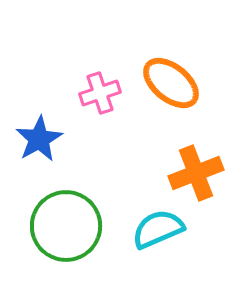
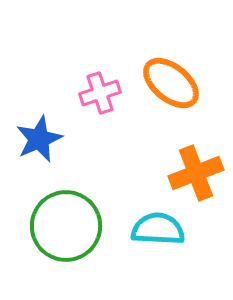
blue star: rotated 6 degrees clockwise
cyan semicircle: rotated 26 degrees clockwise
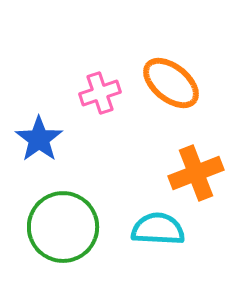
blue star: rotated 12 degrees counterclockwise
green circle: moved 3 px left, 1 px down
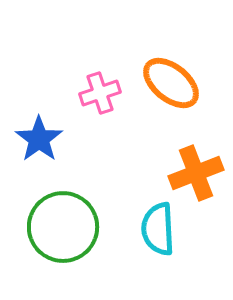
cyan semicircle: rotated 96 degrees counterclockwise
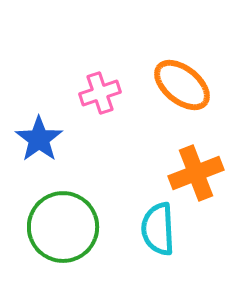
orange ellipse: moved 11 px right, 2 px down
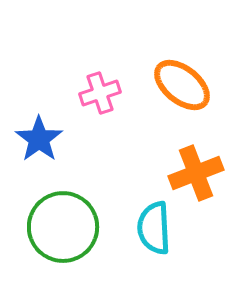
cyan semicircle: moved 4 px left, 1 px up
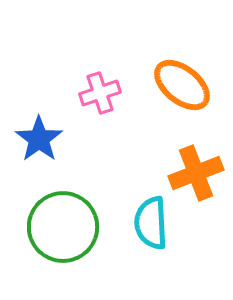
cyan semicircle: moved 3 px left, 5 px up
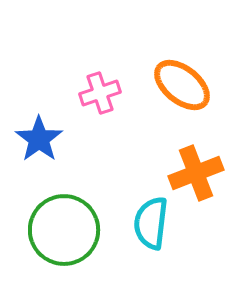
cyan semicircle: rotated 10 degrees clockwise
green circle: moved 1 px right, 3 px down
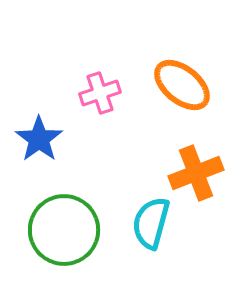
cyan semicircle: rotated 8 degrees clockwise
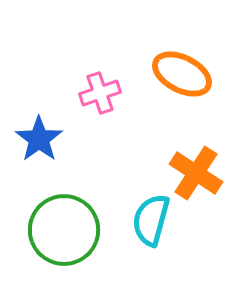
orange ellipse: moved 11 px up; rotated 12 degrees counterclockwise
orange cross: rotated 36 degrees counterclockwise
cyan semicircle: moved 3 px up
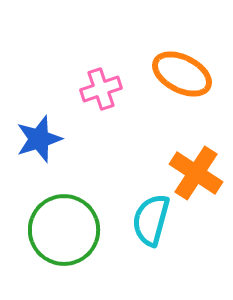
pink cross: moved 1 px right, 4 px up
blue star: rotated 18 degrees clockwise
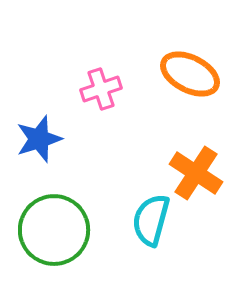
orange ellipse: moved 8 px right
green circle: moved 10 px left
